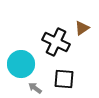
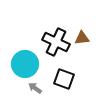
brown triangle: moved 10 px down; rotated 28 degrees clockwise
cyan circle: moved 4 px right
black square: rotated 15 degrees clockwise
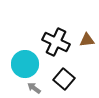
brown triangle: moved 5 px right, 2 px down
black square: rotated 20 degrees clockwise
gray arrow: moved 1 px left
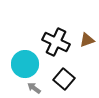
brown triangle: rotated 14 degrees counterclockwise
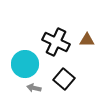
brown triangle: rotated 21 degrees clockwise
gray arrow: rotated 24 degrees counterclockwise
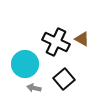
brown triangle: moved 5 px left, 1 px up; rotated 28 degrees clockwise
black square: rotated 10 degrees clockwise
